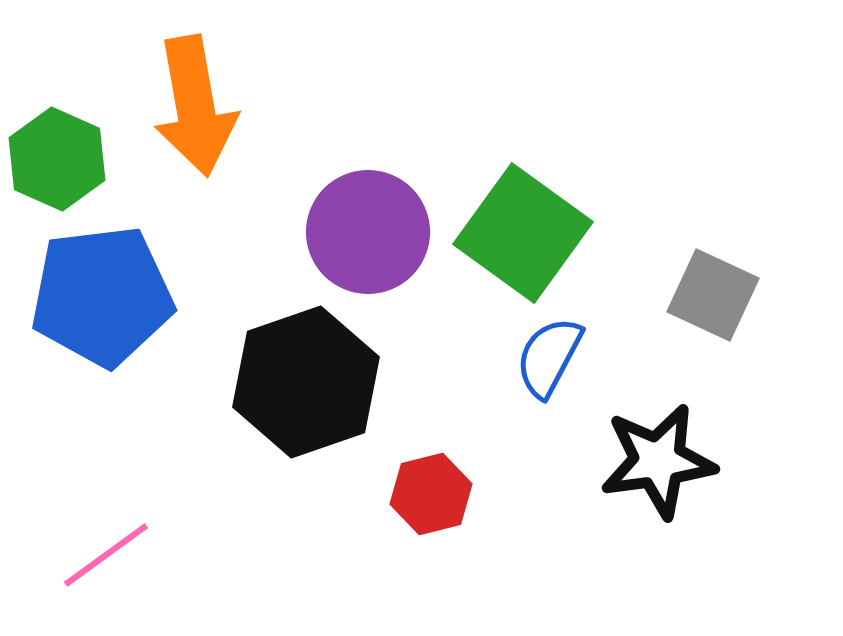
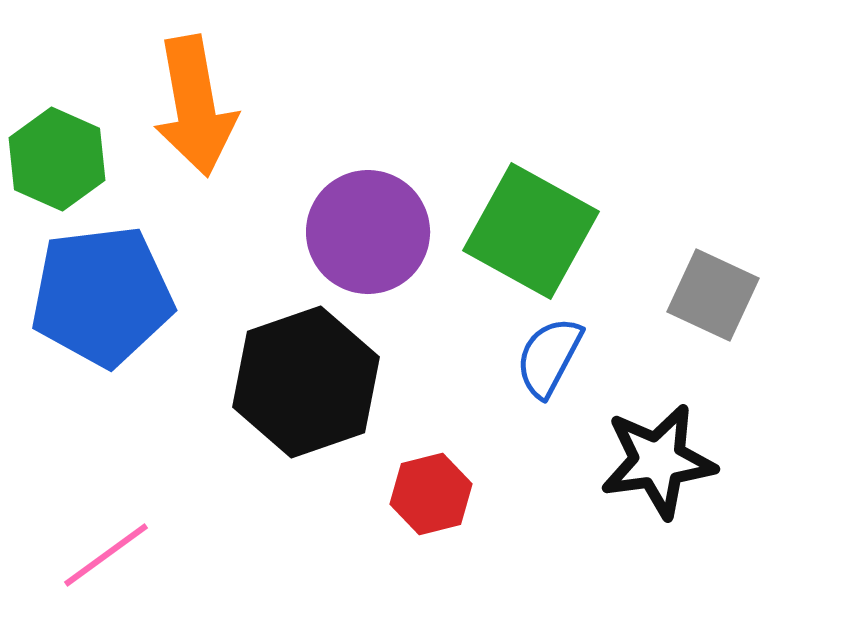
green square: moved 8 px right, 2 px up; rotated 7 degrees counterclockwise
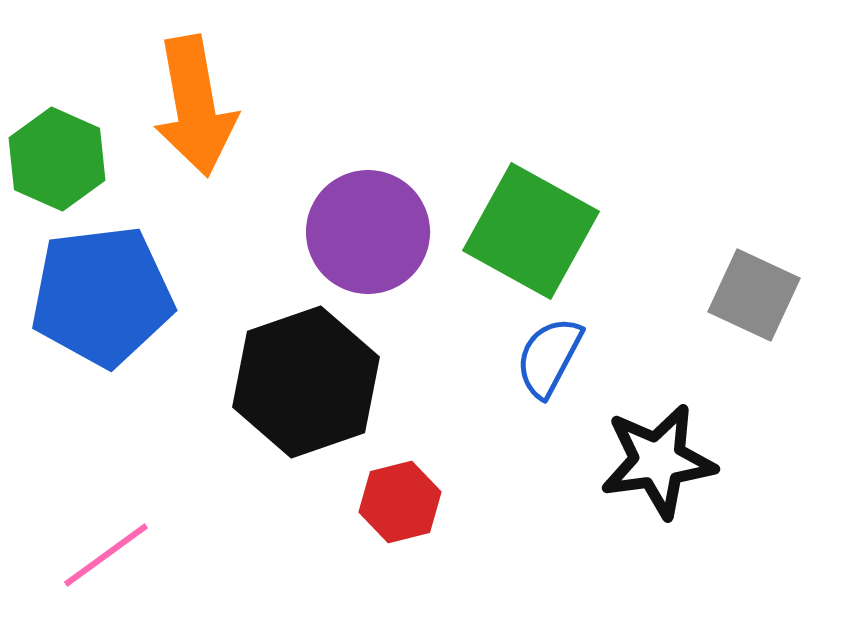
gray square: moved 41 px right
red hexagon: moved 31 px left, 8 px down
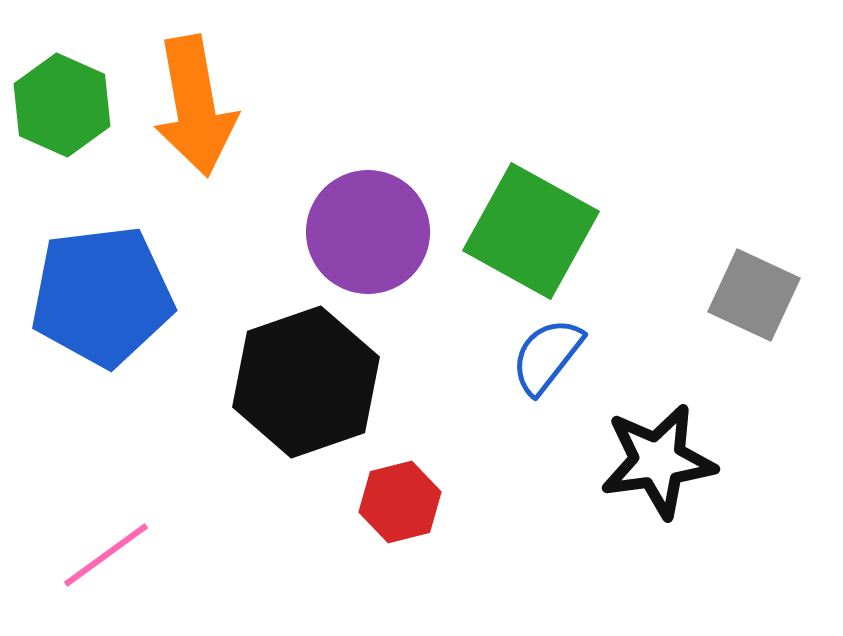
green hexagon: moved 5 px right, 54 px up
blue semicircle: moved 2 px left, 1 px up; rotated 10 degrees clockwise
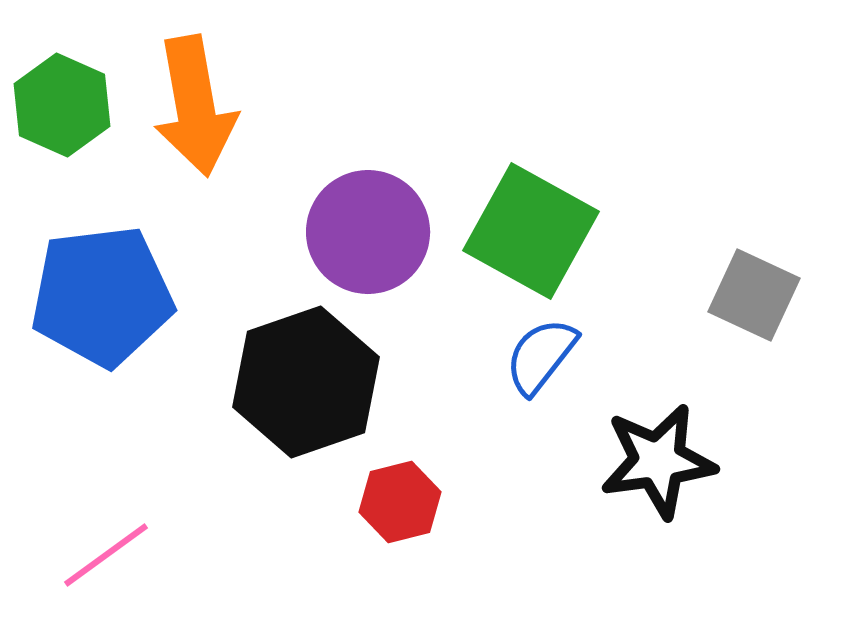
blue semicircle: moved 6 px left
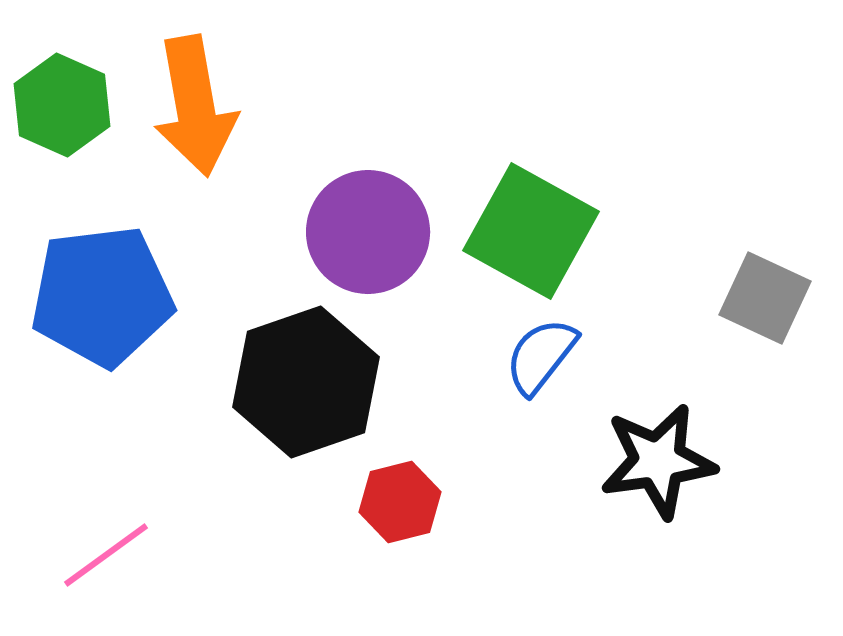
gray square: moved 11 px right, 3 px down
